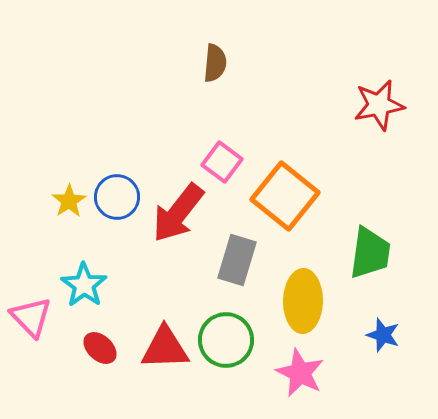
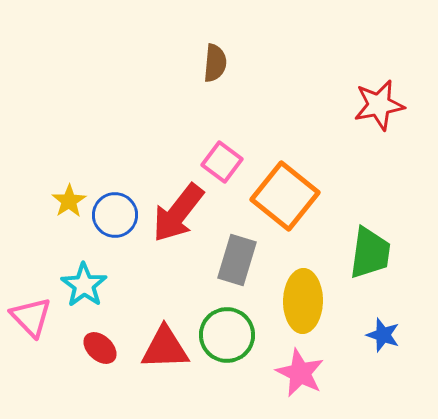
blue circle: moved 2 px left, 18 px down
green circle: moved 1 px right, 5 px up
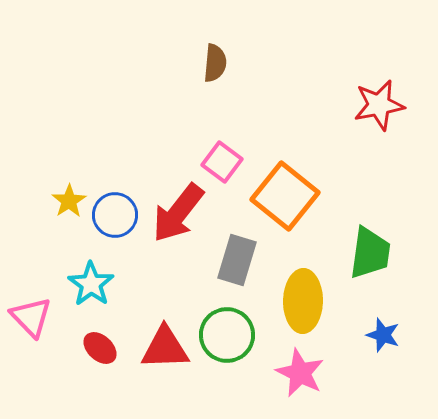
cyan star: moved 7 px right, 1 px up
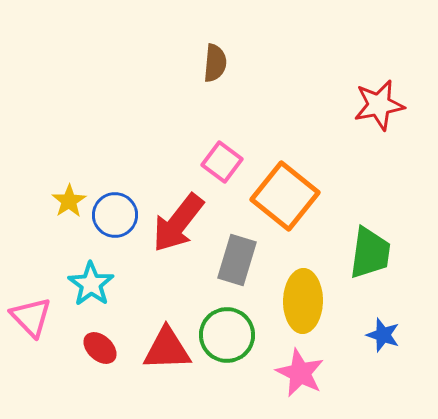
red arrow: moved 10 px down
red triangle: moved 2 px right, 1 px down
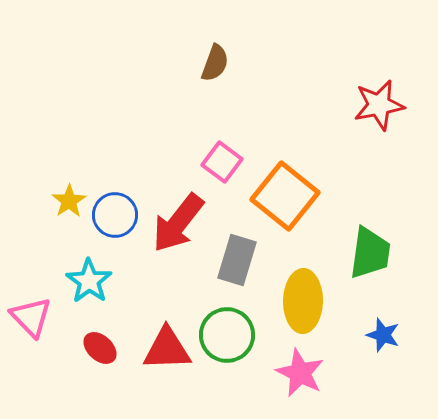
brown semicircle: rotated 15 degrees clockwise
cyan star: moved 2 px left, 3 px up
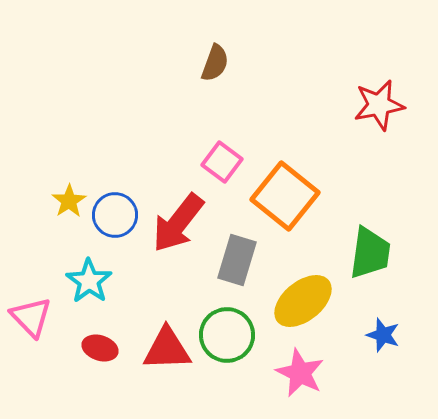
yellow ellipse: rotated 50 degrees clockwise
red ellipse: rotated 24 degrees counterclockwise
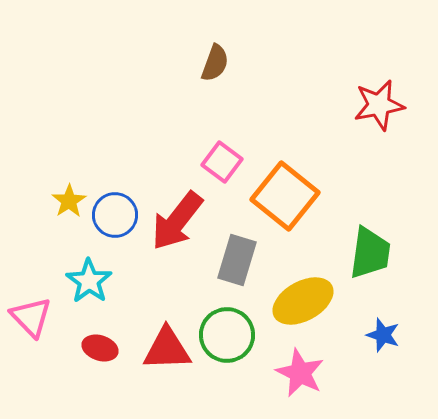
red arrow: moved 1 px left, 2 px up
yellow ellipse: rotated 10 degrees clockwise
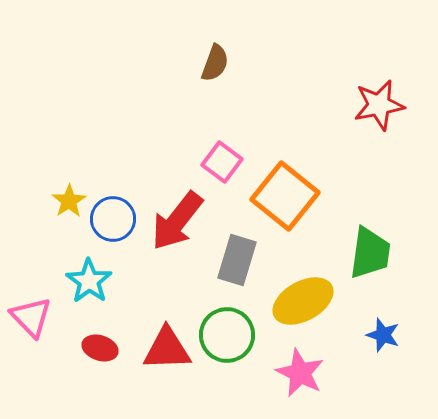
blue circle: moved 2 px left, 4 px down
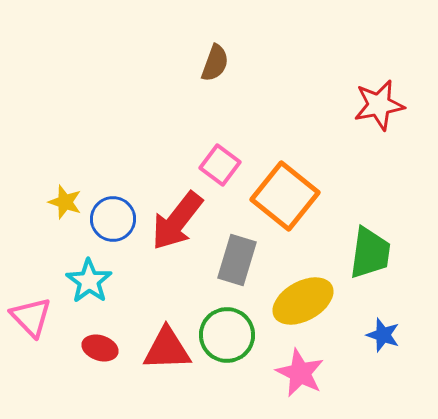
pink square: moved 2 px left, 3 px down
yellow star: moved 4 px left, 1 px down; rotated 20 degrees counterclockwise
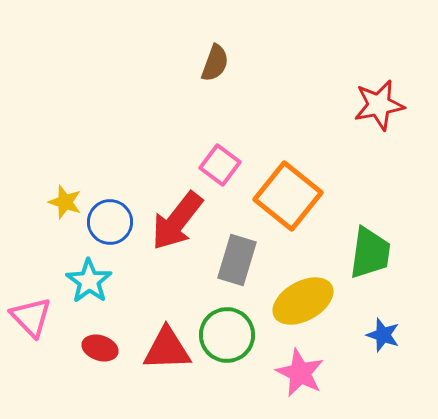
orange square: moved 3 px right
blue circle: moved 3 px left, 3 px down
